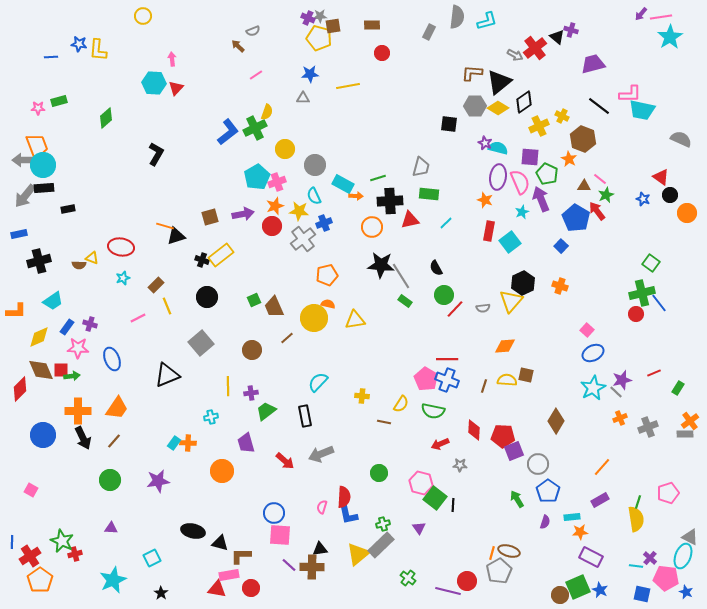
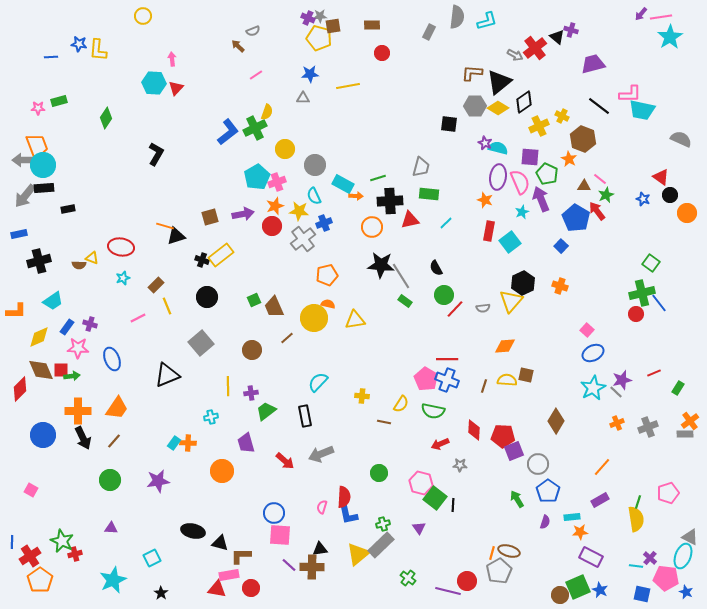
green diamond at (106, 118): rotated 15 degrees counterclockwise
orange cross at (620, 418): moved 3 px left, 5 px down
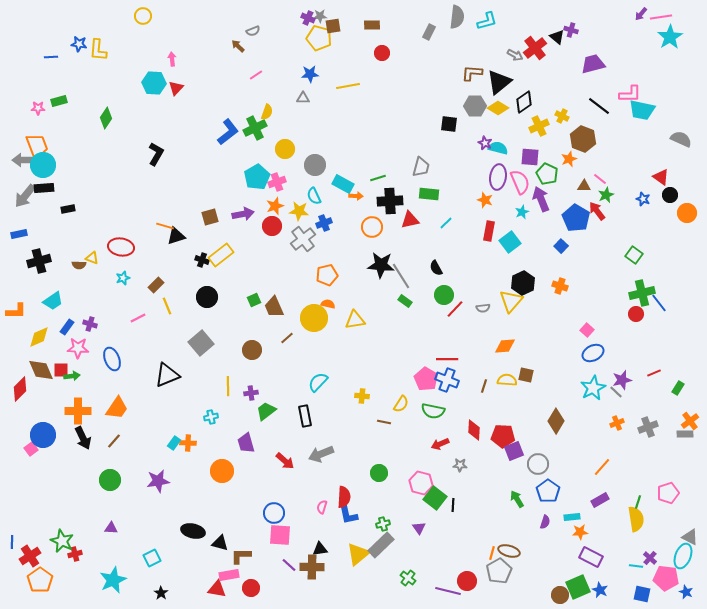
orange star at (569, 159): rotated 21 degrees clockwise
green square at (651, 263): moved 17 px left, 8 px up
pink square at (31, 490): moved 41 px up; rotated 24 degrees clockwise
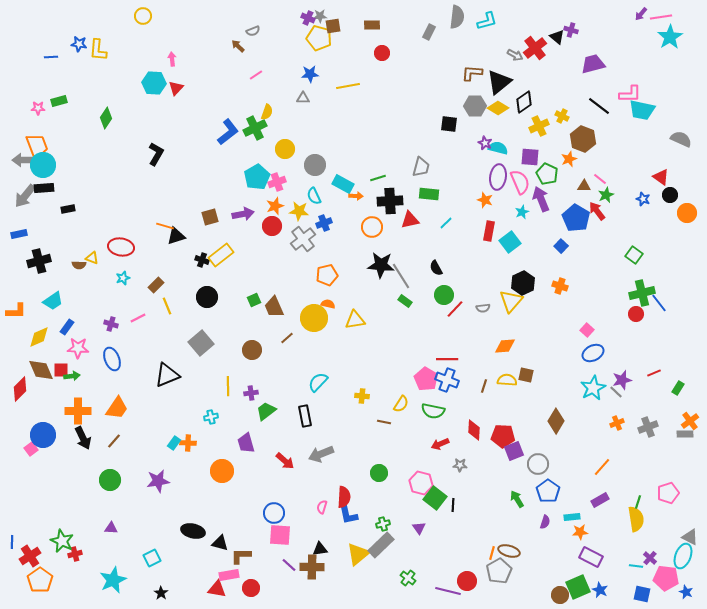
purple cross at (90, 324): moved 21 px right
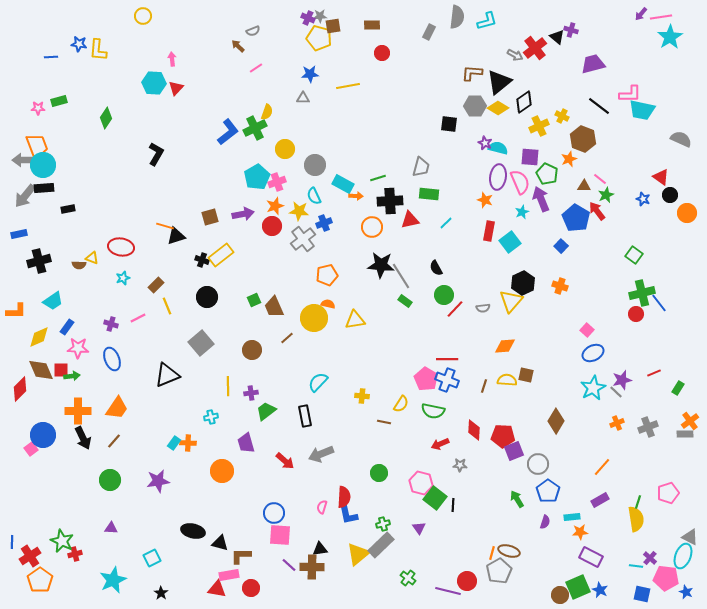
pink line at (256, 75): moved 7 px up
